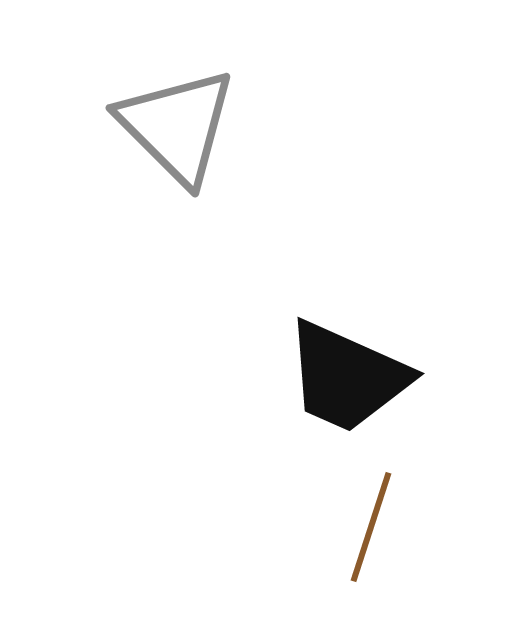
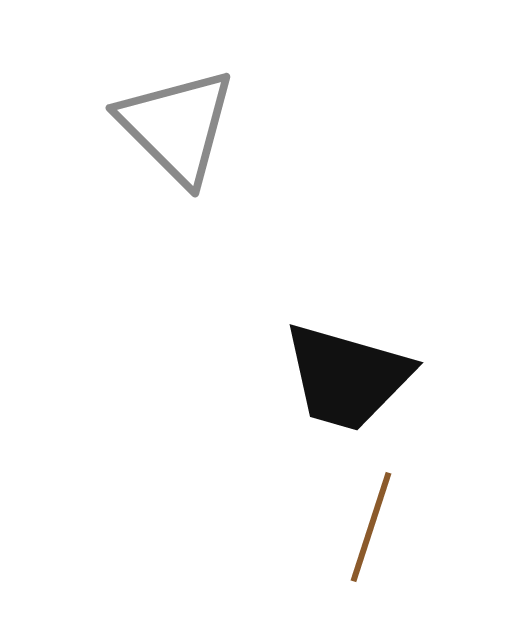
black trapezoid: rotated 8 degrees counterclockwise
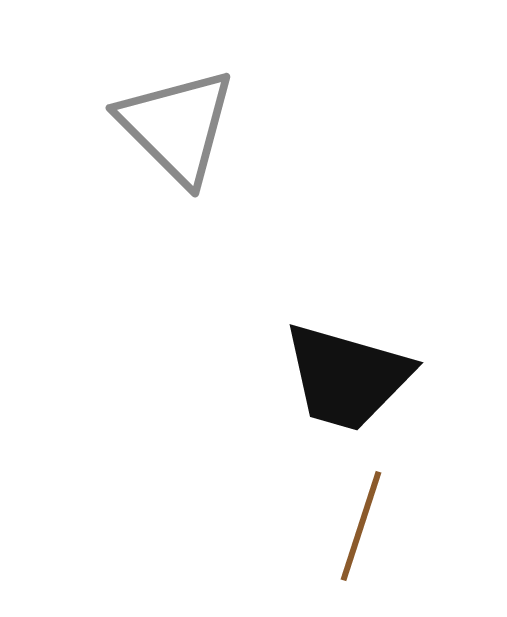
brown line: moved 10 px left, 1 px up
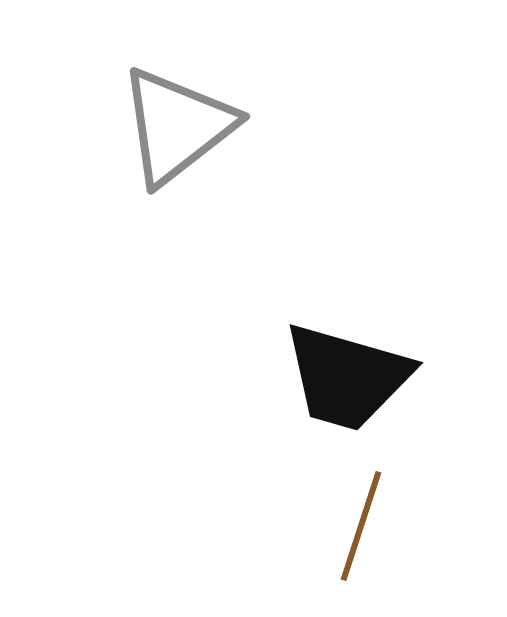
gray triangle: rotated 37 degrees clockwise
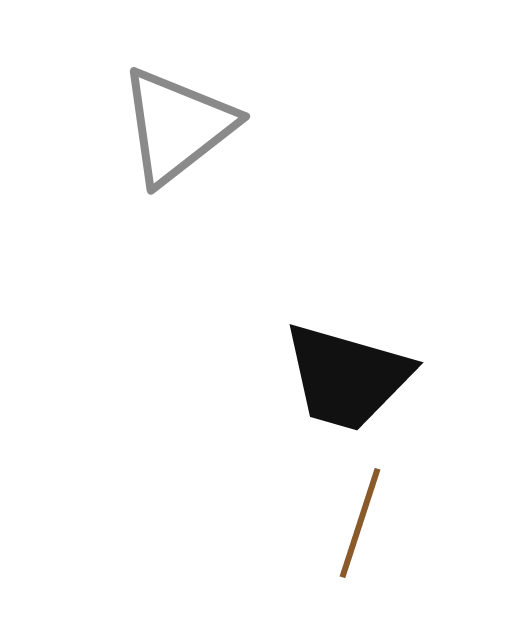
brown line: moved 1 px left, 3 px up
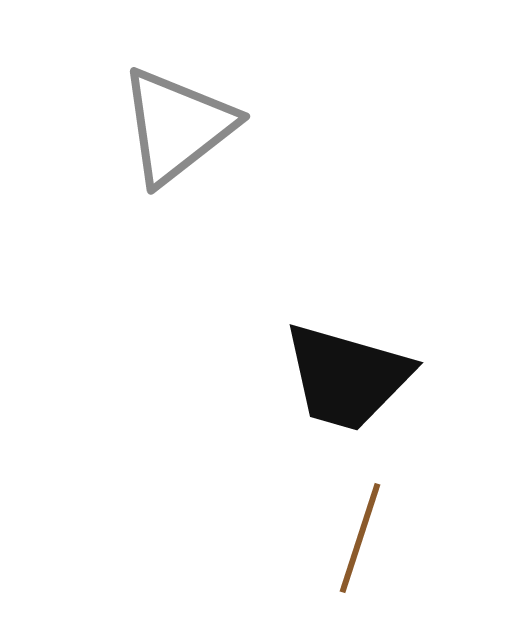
brown line: moved 15 px down
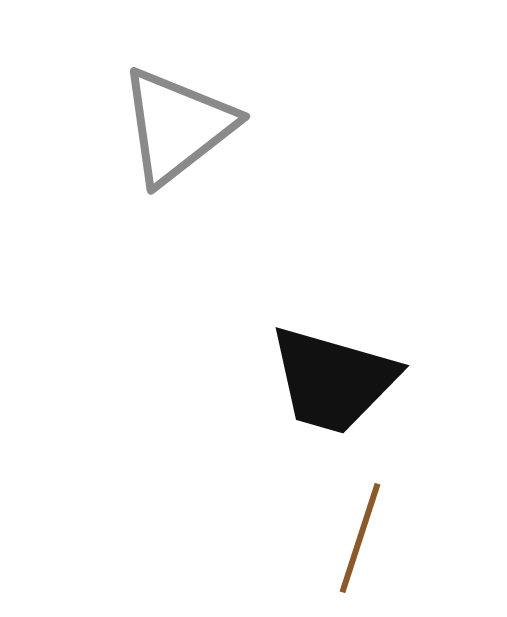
black trapezoid: moved 14 px left, 3 px down
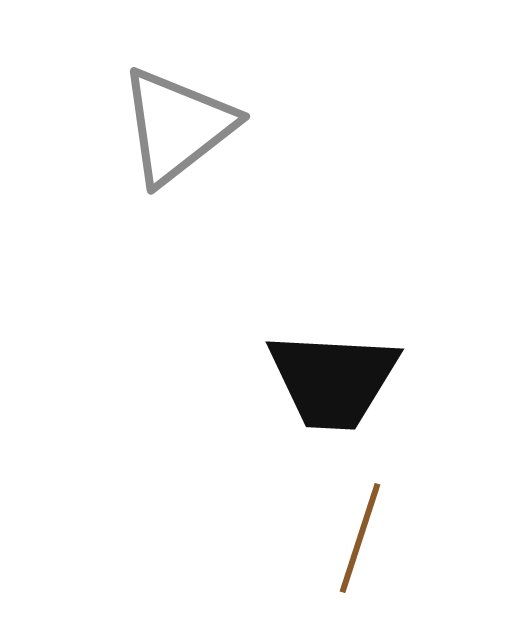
black trapezoid: rotated 13 degrees counterclockwise
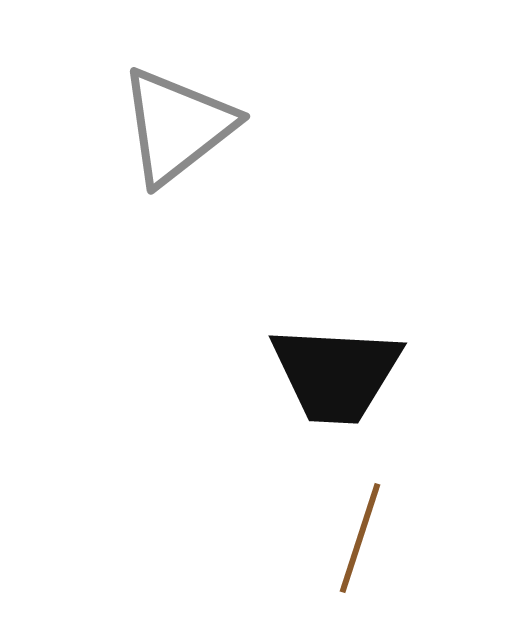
black trapezoid: moved 3 px right, 6 px up
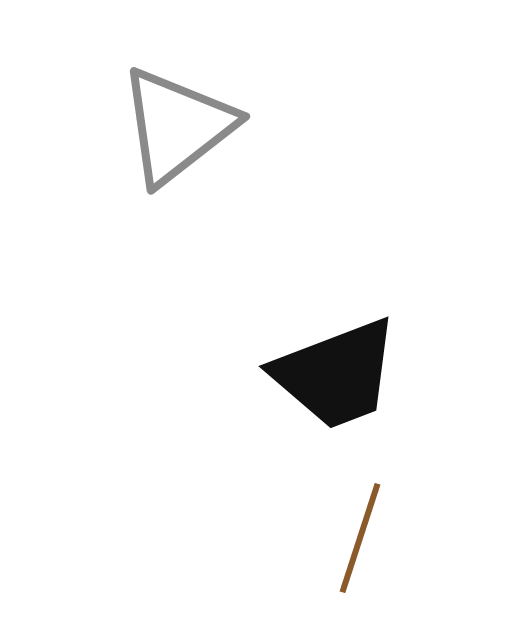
black trapezoid: rotated 24 degrees counterclockwise
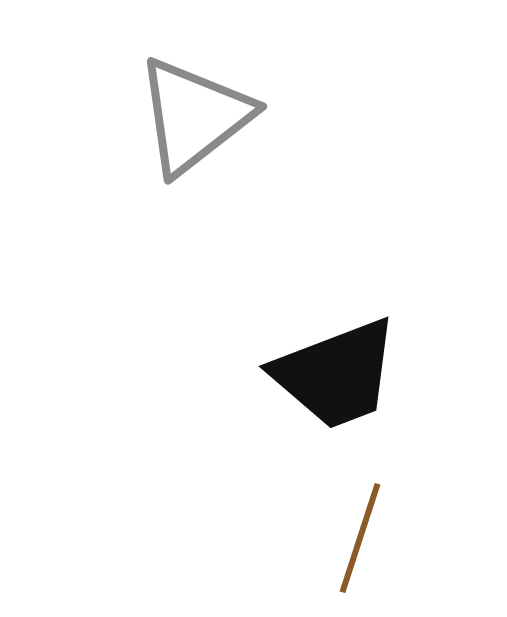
gray triangle: moved 17 px right, 10 px up
